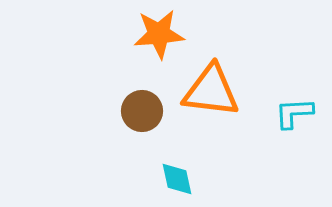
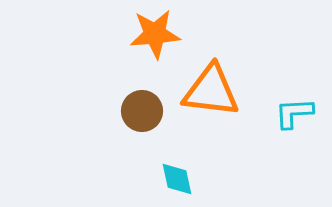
orange star: moved 4 px left
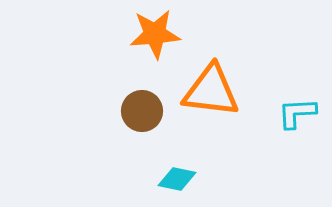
cyan L-shape: moved 3 px right
cyan diamond: rotated 66 degrees counterclockwise
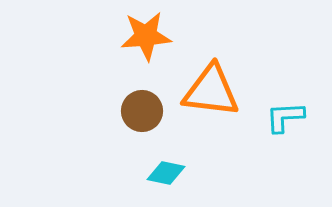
orange star: moved 9 px left, 2 px down
cyan L-shape: moved 12 px left, 4 px down
cyan diamond: moved 11 px left, 6 px up
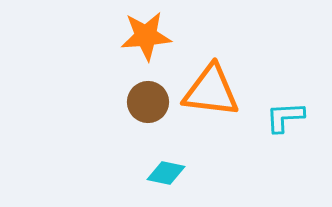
brown circle: moved 6 px right, 9 px up
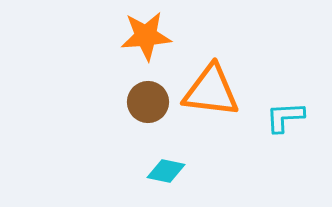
cyan diamond: moved 2 px up
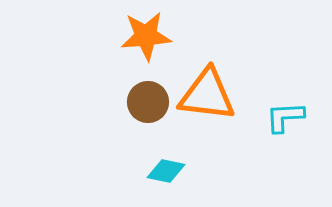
orange triangle: moved 4 px left, 4 px down
